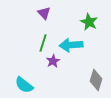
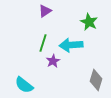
purple triangle: moved 1 px right, 2 px up; rotated 40 degrees clockwise
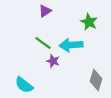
green line: rotated 72 degrees counterclockwise
purple star: rotated 24 degrees counterclockwise
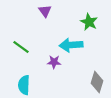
purple triangle: rotated 32 degrees counterclockwise
green line: moved 22 px left, 4 px down
purple star: moved 1 px right, 1 px down; rotated 16 degrees counterclockwise
gray diamond: moved 1 px right, 2 px down
cyan semicircle: rotated 54 degrees clockwise
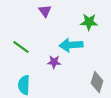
green star: rotated 24 degrees counterclockwise
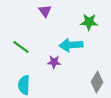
gray diamond: rotated 15 degrees clockwise
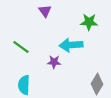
gray diamond: moved 2 px down
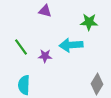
purple triangle: rotated 40 degrees counterclockwise
green line: rotated 18 degrees clockwise
purple star: moved 9 px left, 6 px up
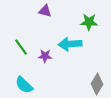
cyan arrow: moved 1 px left, 1 px up
cyan semicircle: rotated 48 degrees counterclockwise
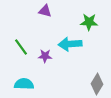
cyan semicircle: moved 1 px up; rotated 138 degrees clockwise
